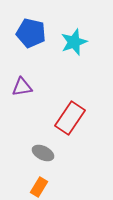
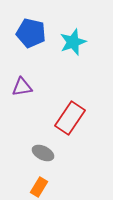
cyan star: moved 1 px left
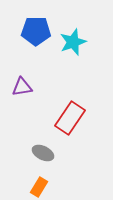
blue pentagon: moved 5 px right, 2 px up; rotated 12 degrees counterclockwise
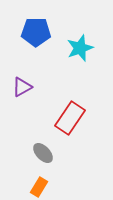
blue pentagon: moved 1 px down
cyan star: moved 7 px right, 6 px down
purple triangle: rotated 20 degrees counterclockwise
gray ellipse: rotated 20 degrees clockwise
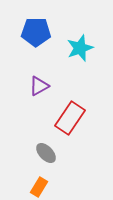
purple triangle: moved 17 px right, 1 px up
gray ellipse: moved 3 px right
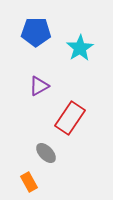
cyan star: rotated 12 degrees counterclockwise
orange rectangle: moved 10 px left, 5 px up; rotated 60 degrees counterclockwise
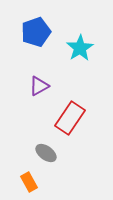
blue pentagon: rotated 20 degrees counterclockwise
gray ellipse: rotated 10 degrees counterclockwise
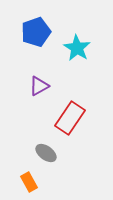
cyan star: moved 3 px left; rotated 8 degrees counterclockwise
